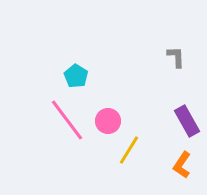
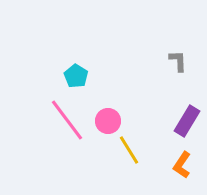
gray L-shape: moved 2 px right, 4 px down
purple rectangle: rotated 60 degrees clockwise
yellow line: rotated 64 degrees counterclockwise
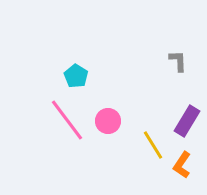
yellow line: moved 24 px right, 5 px up
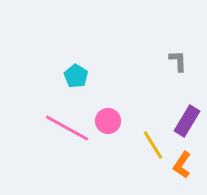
pink line: moved 8 px down; rotated 24 degrees counterclockwise
